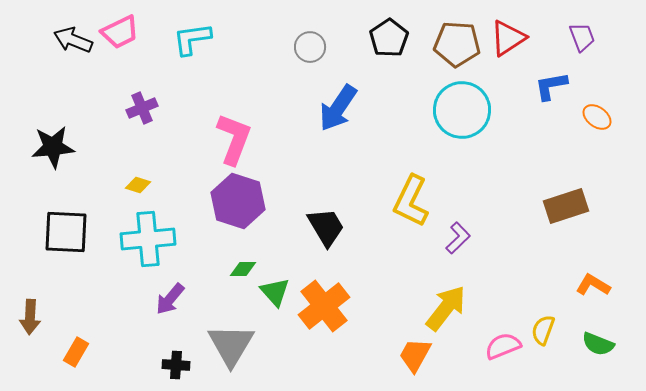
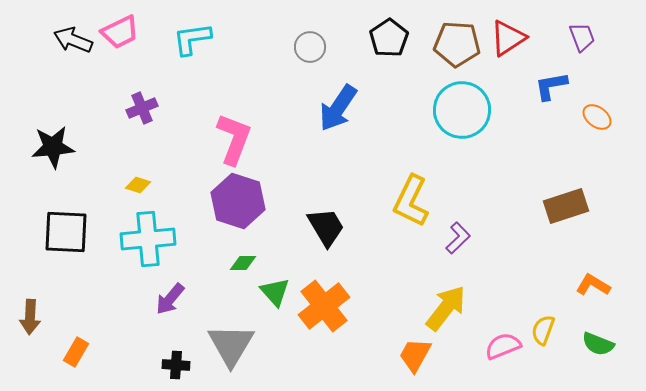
green diamond: moved 6 px up
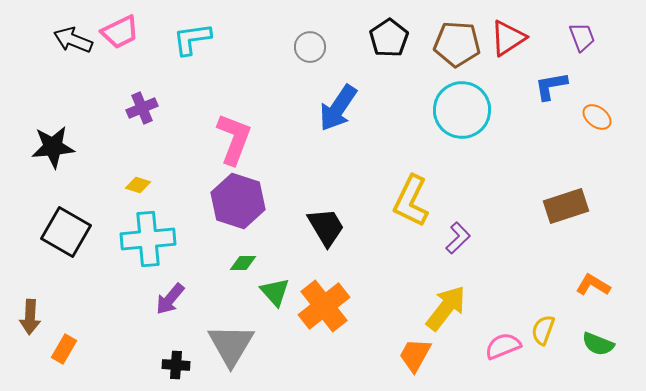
black square: rotated 27 degrees clockwise
orange rectangle: moved 12 px left, 3 px up
